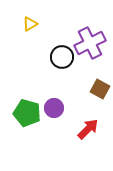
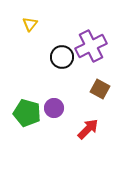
yellow triangle: rotated 21 degrees counterclockwise
purple cross: moved 1 px right, 3 px down
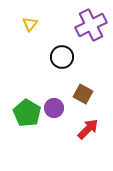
purple cross: moved 21 px up
brown square: moved 17 px left, 5 px down
green pentagon: rotated 16 degrees clockwise
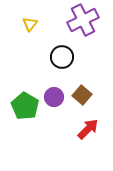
purple cross: moved 8 px left, 5 px up
brown square: moved 1 px left, 1 px down; rotated 12 degrees clockwise
purple circle: moved 11 px up
green pentagon: moved 2 px left, 7 px up
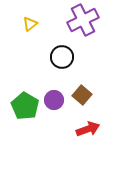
yellow triangle: rotated 14 degrees clockwise
purple circle: moved 3 px down
red arrow: rotated 25 degrees clockwise
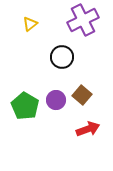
purple circle: moved 2 px right
